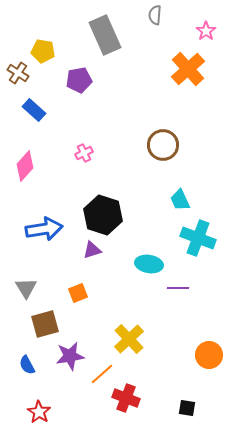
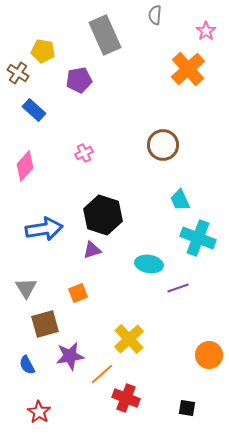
purple line: rotated 20 degrees counterclockwise
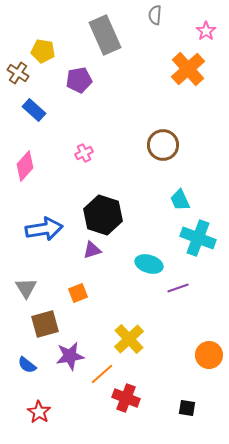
cyan ellipse: rotated 8 degrees clockwise
blue semicircle: rotated 24 degrees counterclockwise
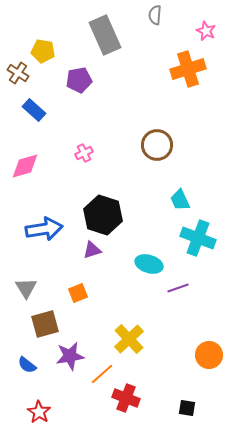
pink star: rotated 12 degrees counterclockwise
orange cross: rotated 24 degrees clockwise
brown circle: moved 6 px left
pink diamond: rotated 32 degrees clockwise
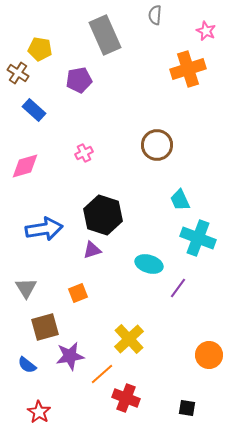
yellow pentagon: moved 3 px left, 2 px up
purple line: rotated 35 degrees counterclockwise
brown square: moved 3 px down
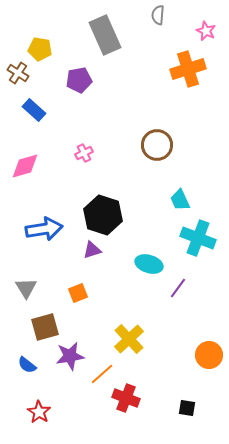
gray semicircle: moved 3 px right
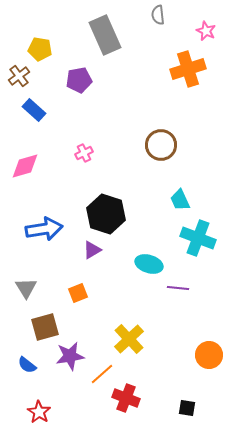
gray semicircle: rotated 12 degrees counterclockwise
brown cross: moved 1 px right, 3 px down; rotated 20 degrees clockwise
brown circle: moved 4 px right
black hexagon: moved 3 px right, 1 px up
purple triangle: rotated 12 degrees counterclockwise
purple line: rotated 60 degrees clockwise
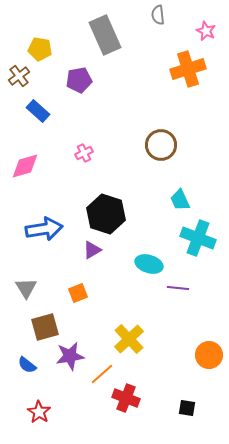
blue rectangle: moved 4 px right, 1 px down
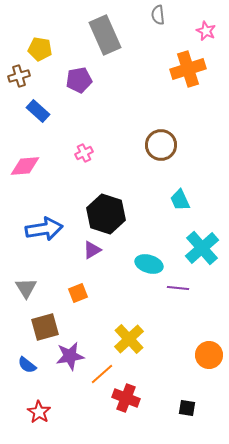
brown cross: rotated 20 degrees clockwise
pink diamond: rotated 12 degrees clockwise
cyan cross: moved 4 px right, 10 px down; rotated 28 degrees clockwise
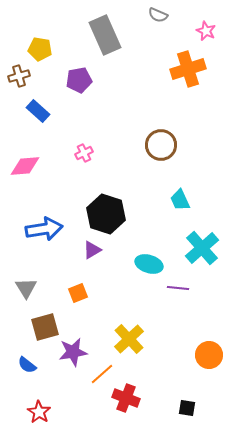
gray semicircle: rotated 60 degrees counterclockwise
purple star: moved 3 px right, 4 px up
